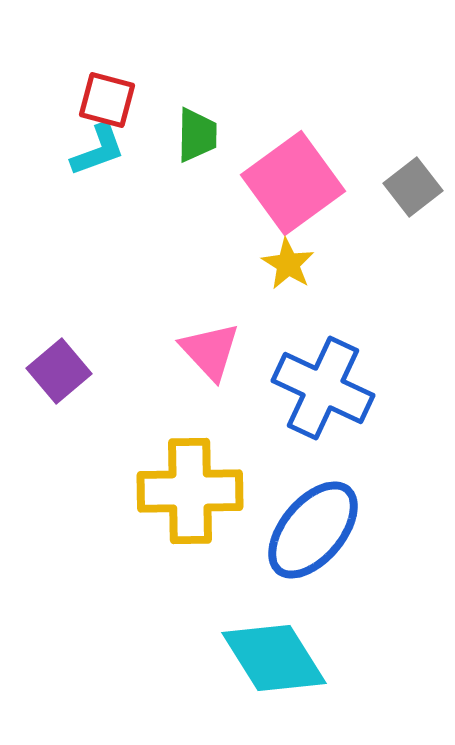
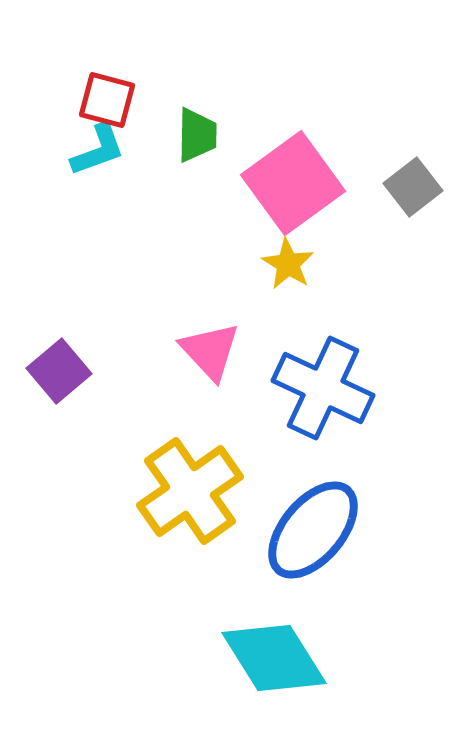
yellow cross: rotated 34 degrees counterclockwise
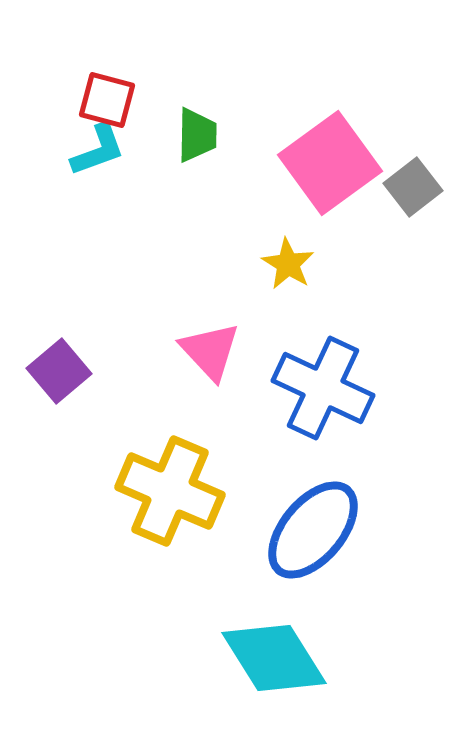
pink square: moved 37 px right, 20 px up
yellow cross: moved 20 px left; rotated 32 degrees counterclockwise
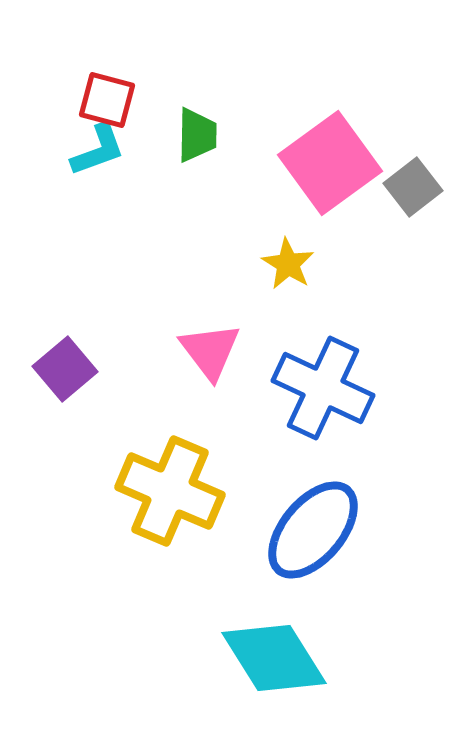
pink triangle: rotated 6 degrees clockwise
purple square: moved 6 px right, 2 px up
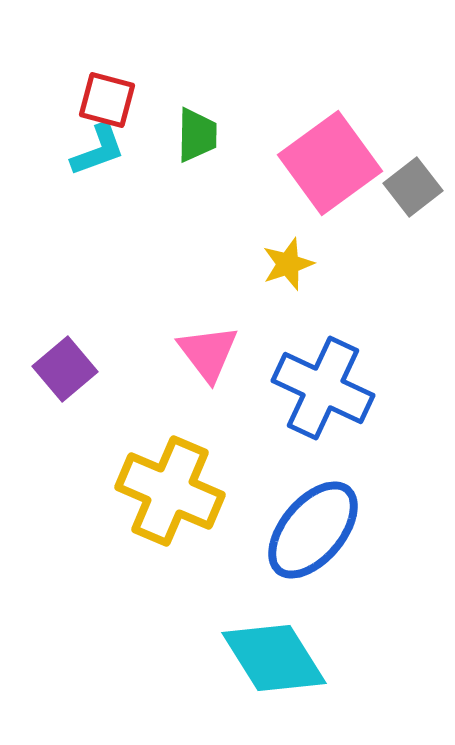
yellow star: rotated 22 degrees clockwise
pink triangle: moved 2 px left, 2 px down
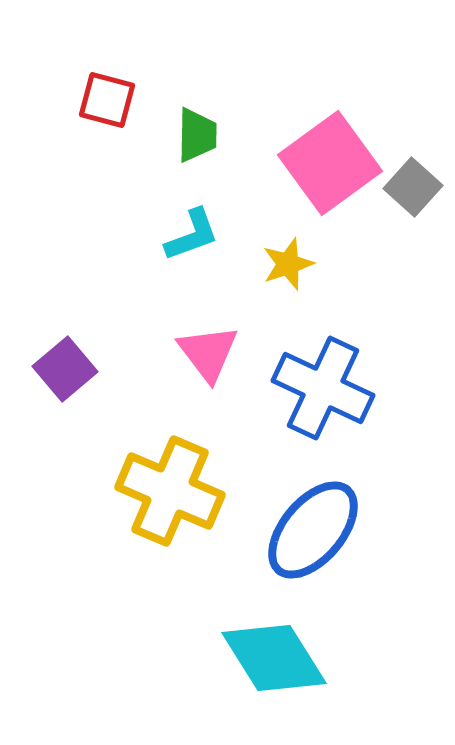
cyan L-shape: moved 94 px right, 85 px down
gray square: rotated 10 degrees counterclockwise
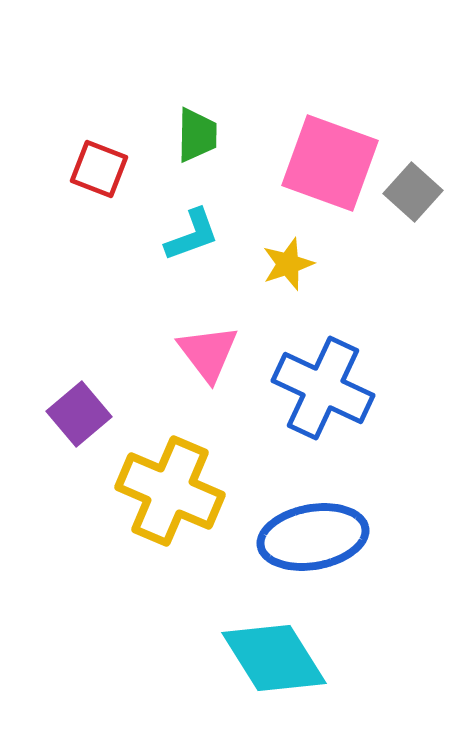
red square: moved 8 px left, 69 px down; rotated 6 degrees clockwise
pink square: rotated 34 degrees counterclockwise
gray square: moved 5 px down
purple square: moved 14 px right, 45 px down
blue ellipse: moved 7 px down; rotated 40 degrees clockwise
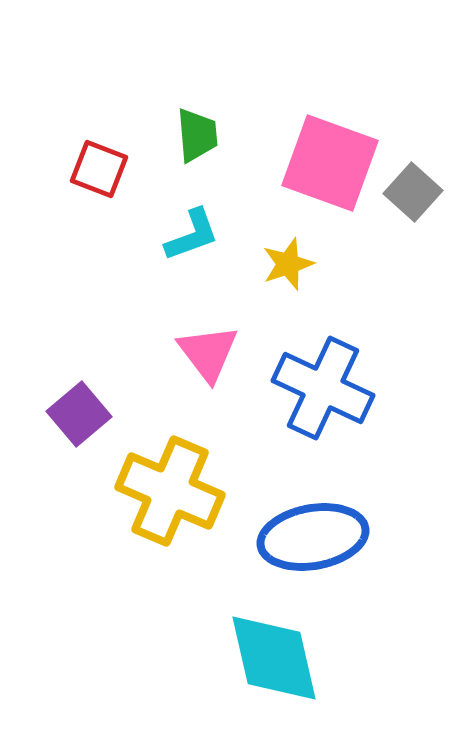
green trapezoid: rotated 6 degrees counterclockwise
cyan diamond: rotated 19 degrees clockwise
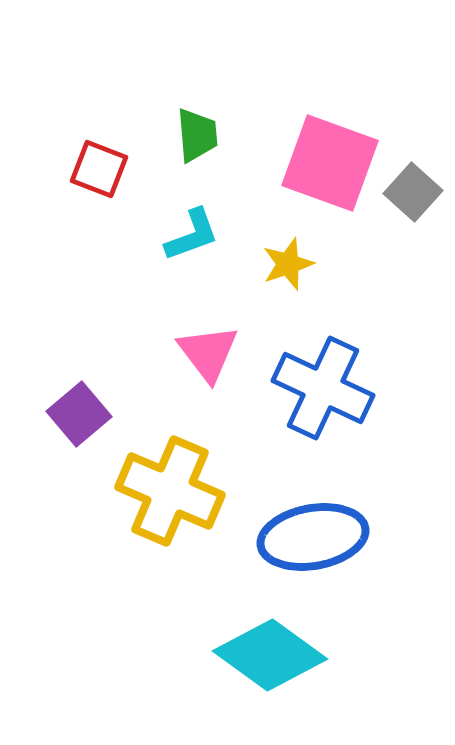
cyan diamond: moved 4 px left, 3 px up; rotated 41 degrees counterclockwise
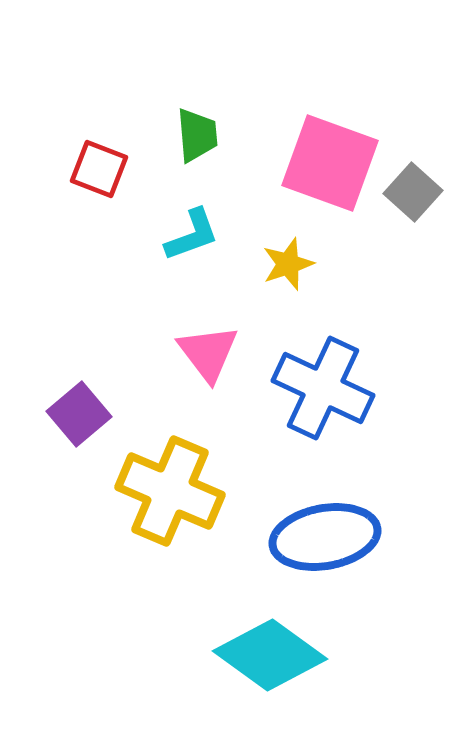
blue ellipse: moved 12 px right
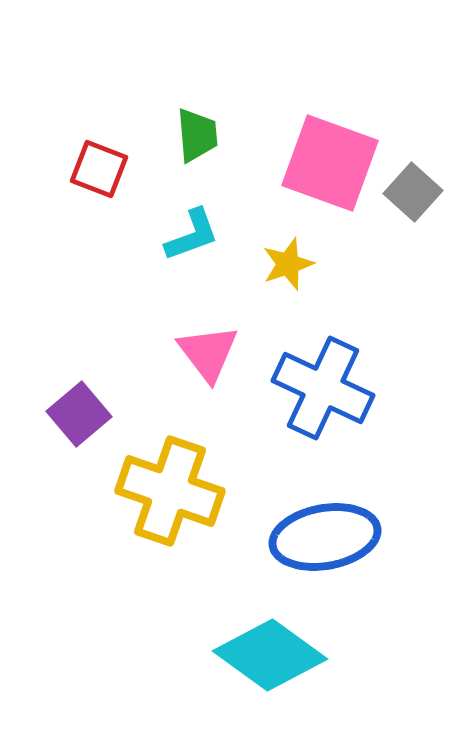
yellow cross: rotated 4 degrees counterclockwise
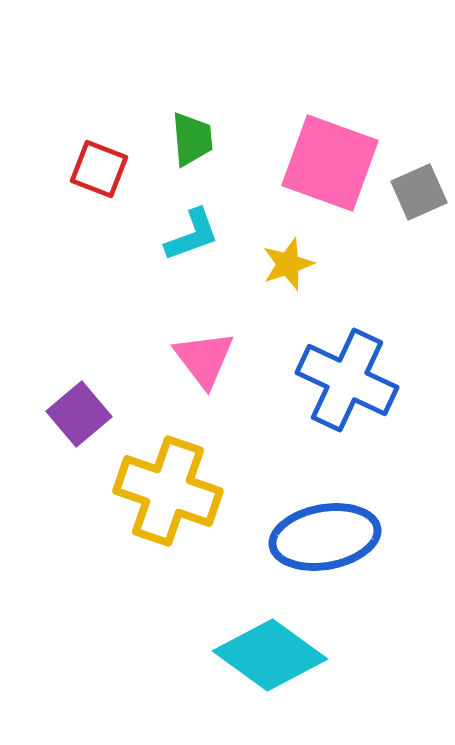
green trapezoid: moved 5 px left, 4 px down
gray square: moved 6 px right; rotated 24 degrees clockwise
pink triangle: moved 4 px left, 6 px down
blue cross: moved 24 px right, 8 px up
yellow cross: moved 2 px left
